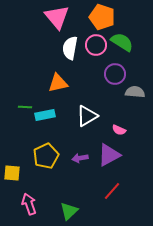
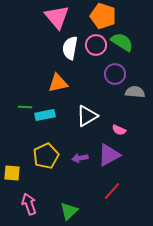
orange pentagon: moved 1 px right, 1 px up
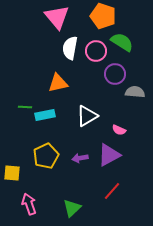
pink circle: moved 6 px down
green triangle: moved 3 px right, 3 px up
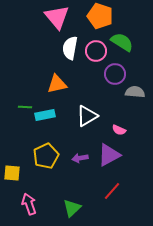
orange pentagon: moved 3 px left
orange triangle: moved 1 px left, 1 px down
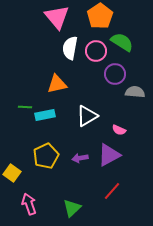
orange pentagon: rotated 20 degrees clockwise
yellow square: rotated 30 degrees clockwise
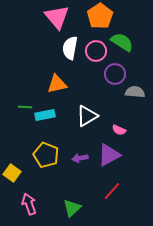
yellow pentagon: moved 1 px up; rotated 25 degrees counterclockwise
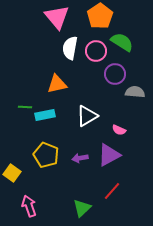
pink arrow: moved 2 px down
green triangle: moved 10 px right
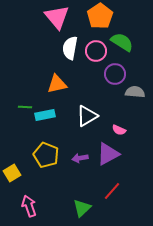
purple triangle: moved 1 px left, 1 px up
yellow square: rotated 24 degrees clockwise
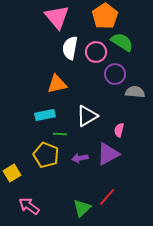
orange pentagon: moved 5 px right
pink circle: moved 1 px down
green line: moved 35 px right, 27 px down
pink semicircle: rotated 80 degrees clockwise
red line: moved 5 px left, 6 px down
pink arrow: rotated 35 degrees counterclockwise
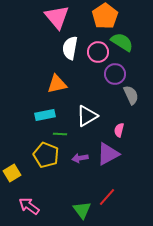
pink circle: moved 2 px right
gray semicircle: moved 4 px left, 3 px down; rotated 60 degrees clockwise
green triangle: moved 2 px down; rotated 24 degrees counterclockwise
